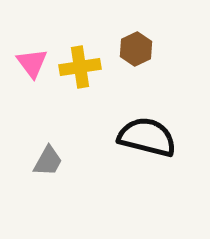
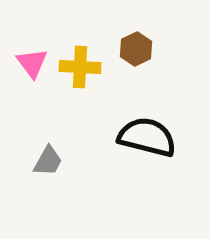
yellow cross: rotated 12 degrees clockwise
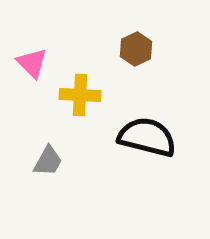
pink triangle: rotated 8 degrees counterclockwise
yellow cross: moved 28 px down
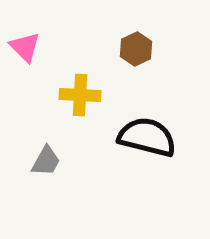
pink triangle: moved 7 px left, 16 px up
gray trapezoid: moved 2 px left
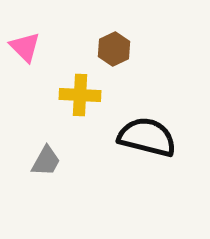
brown hexagon: moved 22 px left
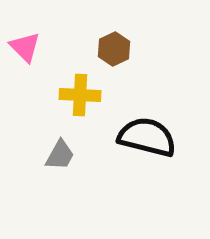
gray trapezoid: moved 14 px right, 6 px up
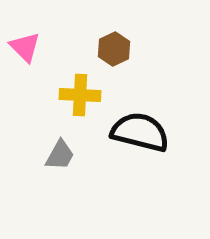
black semicircle: moved 7 px left, 5 px up
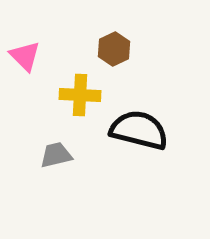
pink triangle: moved 9 px down
black semicircle: moved 1 px left, 2 px up
gray trapezoid: moved 4 px left; rotated 132 degrees counterclockwise
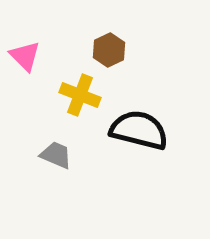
brown hexagon: moved 5 px left, 1 px down
yellow cross: rotated 18 degrees clockwise
gray trapezoid: rotated 36 degrees clockwise
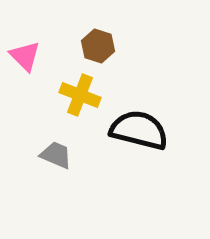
brown hexagon: moved 11 px left, 4 px up; rotated 16 degrees counterclockwise
